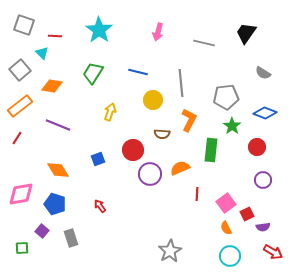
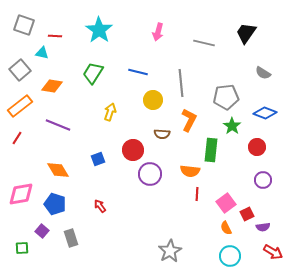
cyan triangle at (42, 53): rotated 32 degrees counterclockwise
orange semicircle at (180, 168): moved 10 px right, 3 px down; rotated 150 degrees counterclockwise
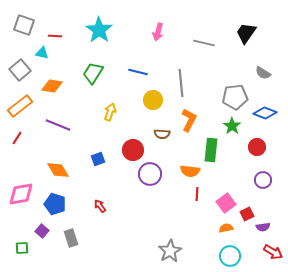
gray pentagon at (226, 97): moved 9 px right
orange semicircle at (226, 228): rotated 104 degrees clockwise
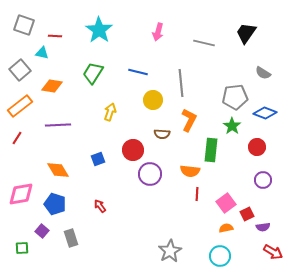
purple line at (58, 125): rotated 25 degrees counterclockwise
cyan circle at (230, 256): moved 10 px left
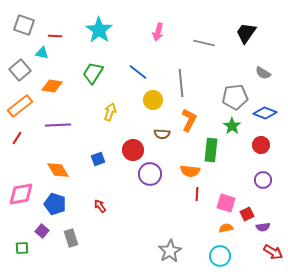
blue line at (138, 72): rotated 24 degrees clockwise
red circle at (257, 147): moved 4 px right, 2 px up
pink square at (226, 203): rotated 36 degrees counterclockwise
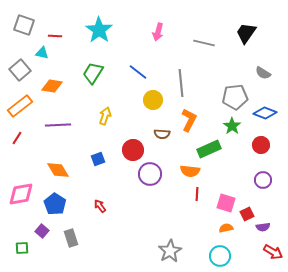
yellow arrow at (110, 112): moved 5 px left, 4 px down
green rectangle at (211, 150): moved 2 px left, 1 px up; rotated 60 degrees clockwise
blue pentagon at (55, 204): rotated 15 degrees clockwise
